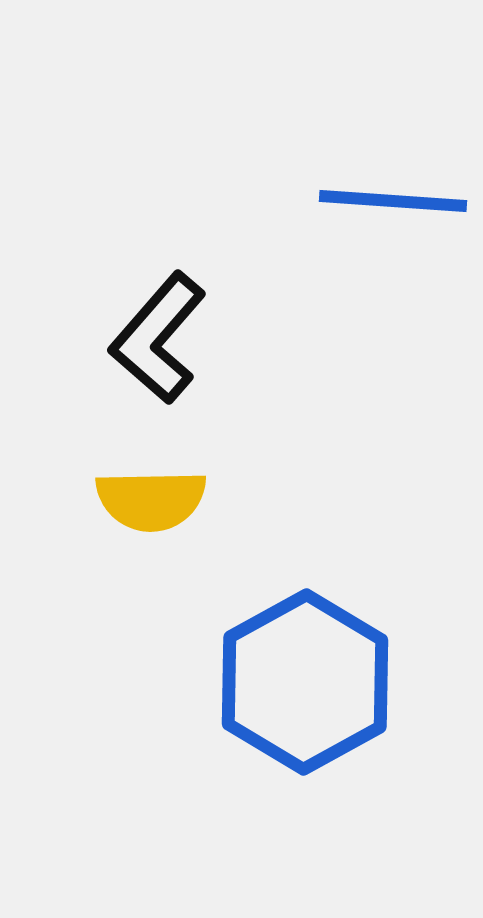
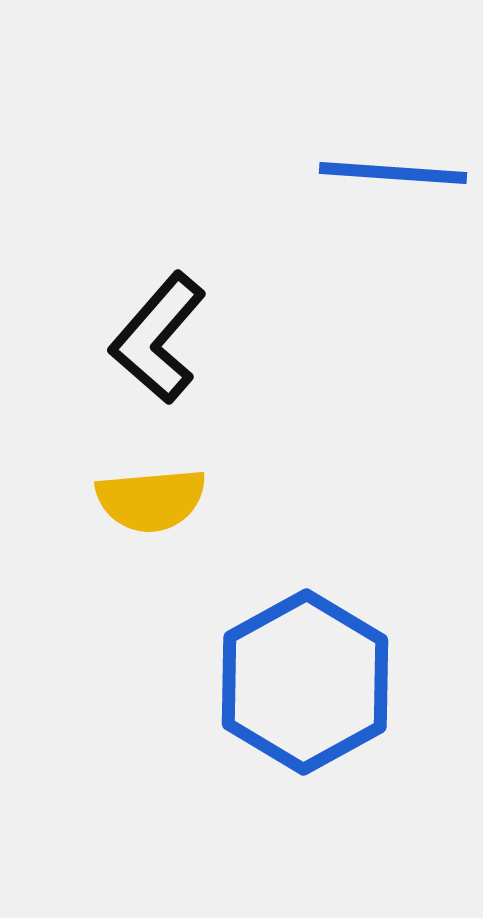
blue line: moved 28 px up
yellow semicircle: rotated 4 degrees counterclockwise
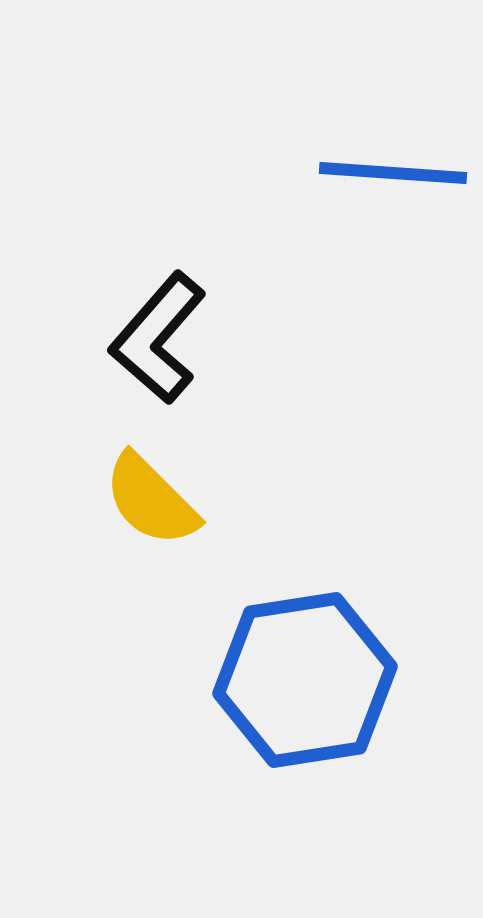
yellow semicircle: rotated 50 degrees clockwise
blue hexagon: moved 2 px up; rotated 20 degrees clockwise
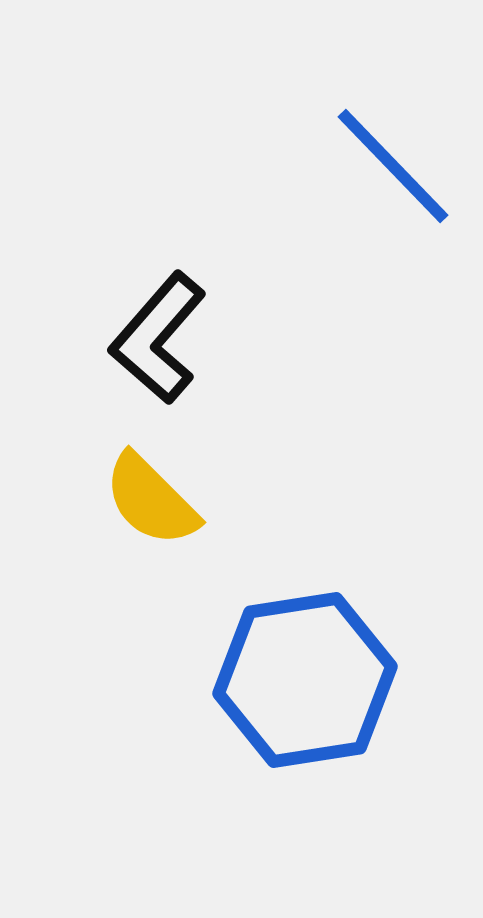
blue line: moved 7 px up; rotated 42 degrees clockwise
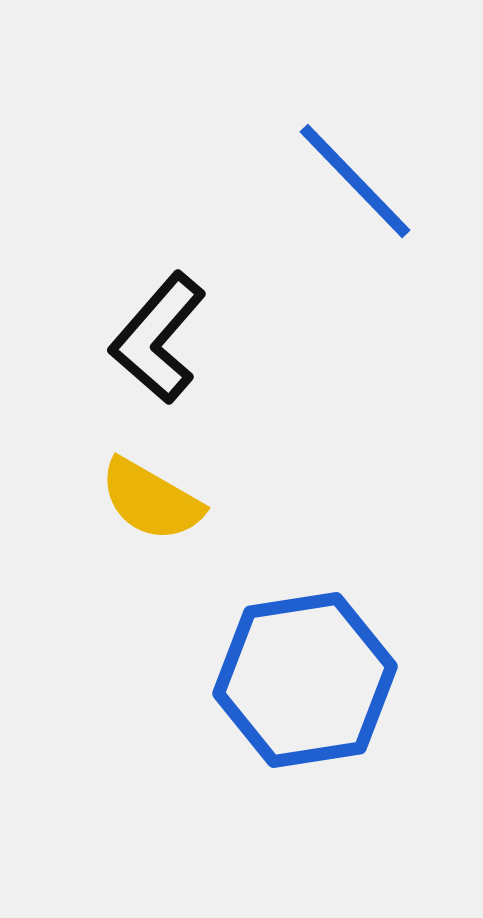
blue line: moved 38 px left, 15 px down
yellow semicircle: rotated 15 degrees counterclockwise
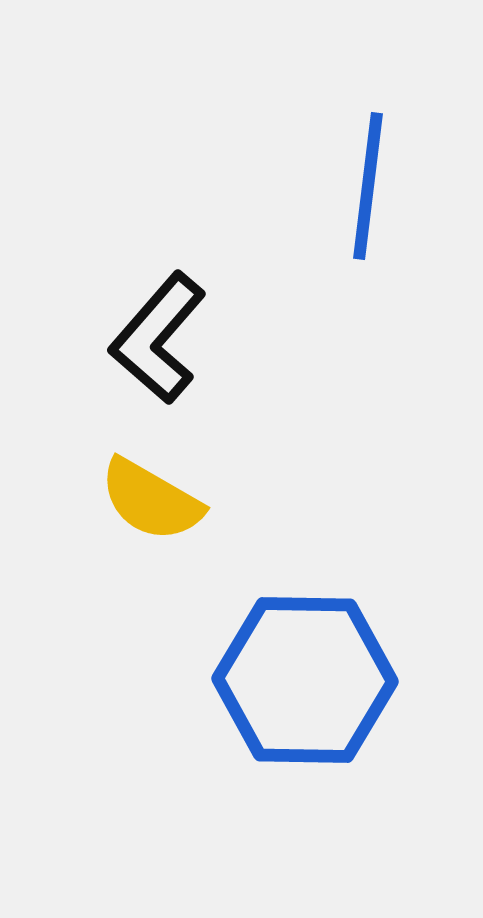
blue line: moved 13 px right, 5 px down; rotated 51 degrees clockwise
blue hexagon: rotated 10 degrees clockwise
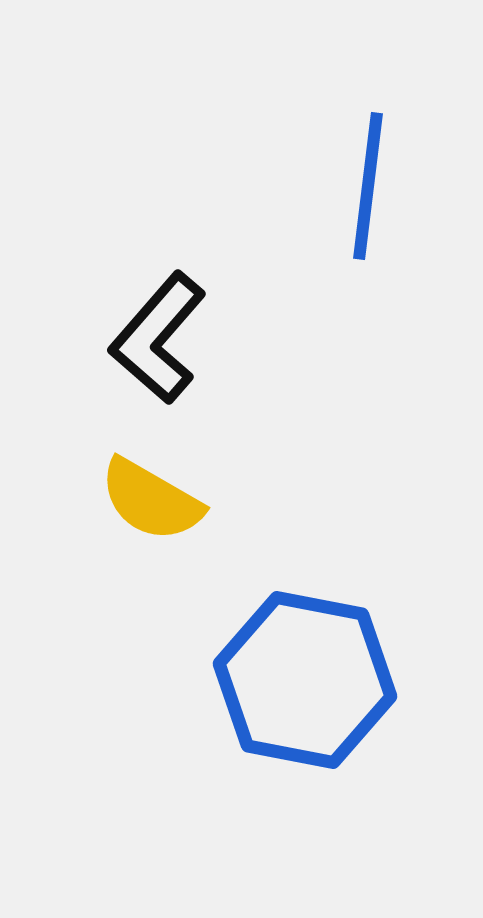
blue hexagon: rotated 10 degrees clockwise
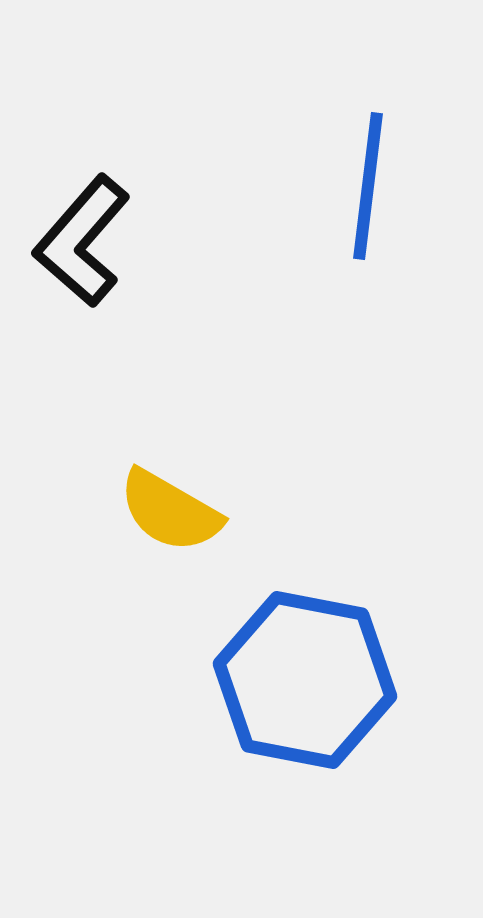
black L-shape: moved 76 px left, 97 px up
yellow semicircle: moved 19 px right, 11 px down
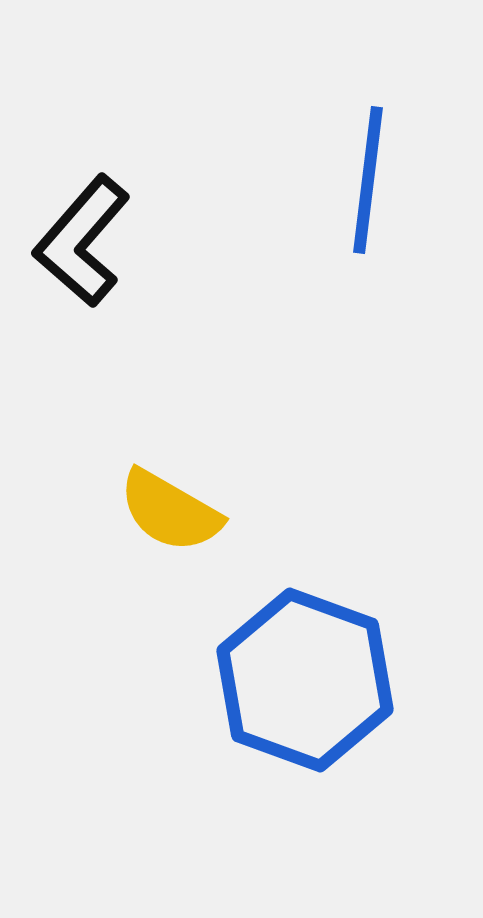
blue line: moved 6 px up
blue hexagon: rotated 9 degrees clockwise
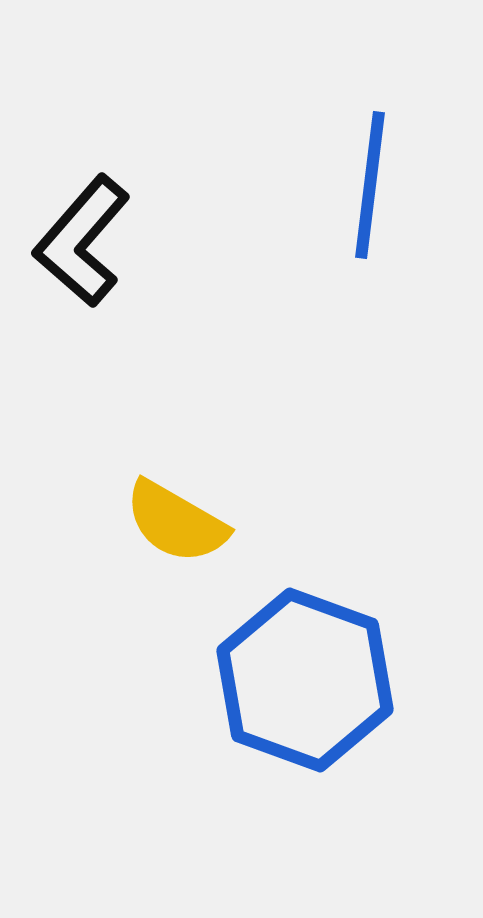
blue line: moved 2 px right, 5 px down
yellow semicircle: moved 6 px right, 11 px down
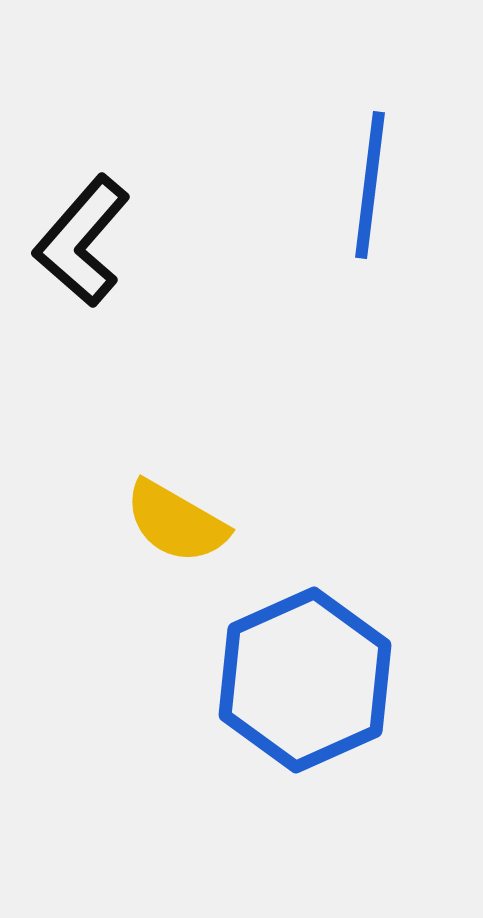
blue hexagon: rotated 16 degrees clockwise
